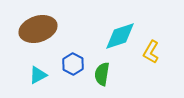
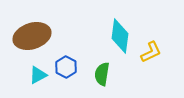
brown ellipse: moved 6 px left, 7 px down
cyan diamond: rotated 64 degrees counterclockwise
yellow L-shape: rotated 145 degrees counterclockwise
blue hexagon: moved 7 px left, 3 px down
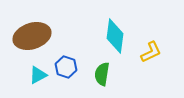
cyan diamond: moved 5 px left
blue hexagon: rotated 10 degrees counterclockwise
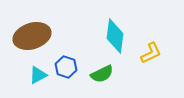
yellow L-shape: moved 1 px down
green semicircle: rotated 125 degrees counterclockwise
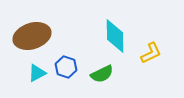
cyan diamond: rotated 8 degrees counterclockwise
cyan triangle: moved 1 px left, 2 px up
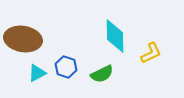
brown ellipse: moved 9 px left, 3 px down; rotated 27 degrees clockwise
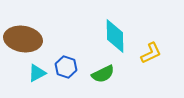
green semicircle: moved 1 px right
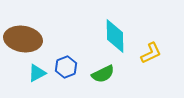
blue hexagon: rotated 20 degrees clockwise
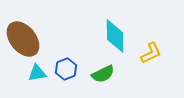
brown ellipse: rotated 42 degrees clockwise
blue hexagon: moved 2 px down
cyan triangle: rotated 18 degrees clockwise
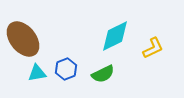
cyan diamond: rotated 64 degrees clockwise
yellow L-shape: moved 2 px right, 5 px up
